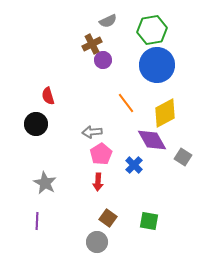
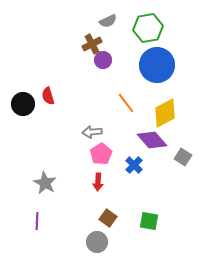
green hexagon: moved 4 px left, 2 px up
black circle: moved 13 px left, 20 px up
purple diamond: rotated 12 degrees counterclockwise
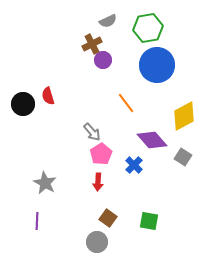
yellow diamond: moved 19 px right, 3 px down
gray arrow: rotated 126 degrees counterclockwise
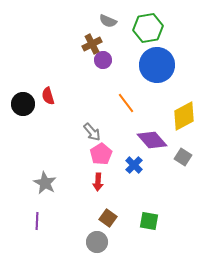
gray semicircle: rotated 48 degrees clockwise
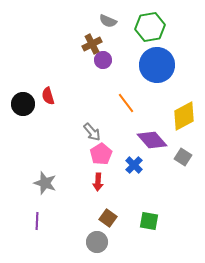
green hexagon: moved 2 px right, 1 px up
gray star: rotated 10 degrees counterclockwise
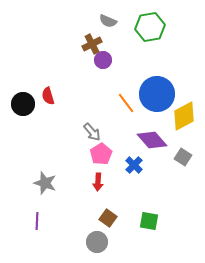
blue circle: moved 29 px down
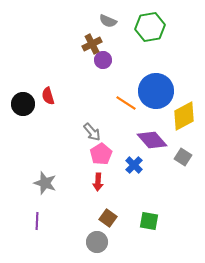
blue circle: moved 1 px left, 3 px up
orange line: rotated 20 degrees counterclockwise
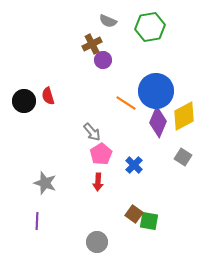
black circle: moved 1 px right, 3 px up
purple diamond: moved 6 px right, 18 px up; rotated 64 degrees clockwise
brown square: moved 26 px right, 4 px up
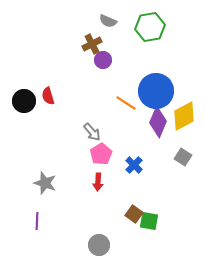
gray circle: moved 2 px right, 3 px down
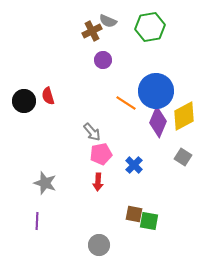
brown cross: moved 13 px up
pink pentagon: rotated 20 degrees clockwise
brown square: rotated 24 degrees counterclockwise
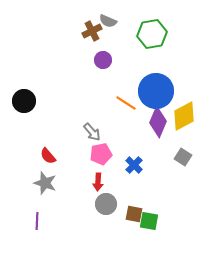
green hexagon: moved 2 px right, 7 px down
red semicircle: moved 60 px down; rotated 24 degrees counterclockwise
gray circle: moved 7 px right, 41 px up
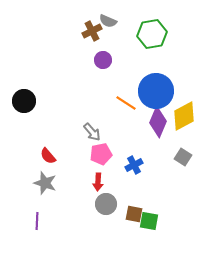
blue cross: rotated 18 degrees clockwise
